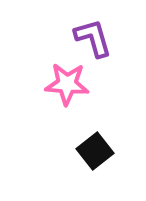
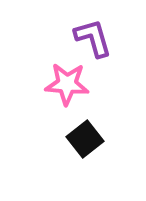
black square: moved 10 px left, 12 px up
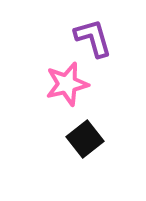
pink star: rotated 18 degrees counterclockwise
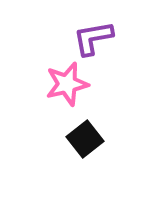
purple L-shape: rotated 84 degrees counterclockwise
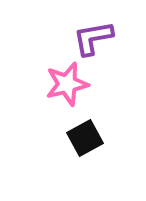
black square: moved 1 px up; rotated 9 degrees clockwise
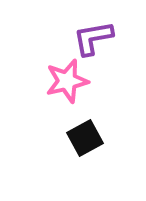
pink star: moved 3 px up
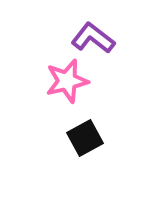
purple L-shape: rotated 48 degrees clockwise
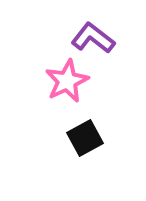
pink star: rotated 12 degrees counterclockwise
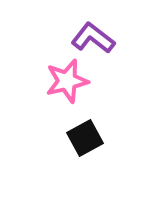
pink star: rotated 12 degrees clockwise
